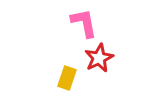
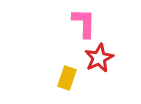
pink L-shape: rotated 12 degrees clockwise
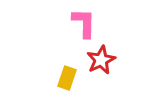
red star: moved 2 px right, 2 px down
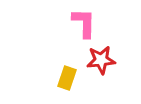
red star: rotated 20 degrees clockwise
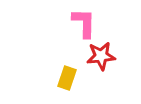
red star: moved 4 px up
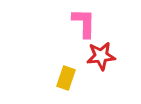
yellow rectangle: moved 1 px left
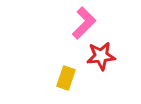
pink L-shape: rotated 44 degrees clockwise
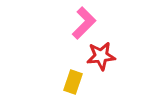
yellow rectangle: moved 7 px right, 4 px down
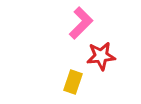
pink L-shape: moved 3 px left
